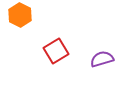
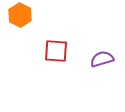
red square: rotated 35 degrees clockwise
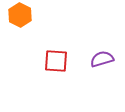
red square: moved 10 px down
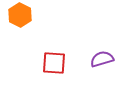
red square: moved 2 px left, 2 px down
